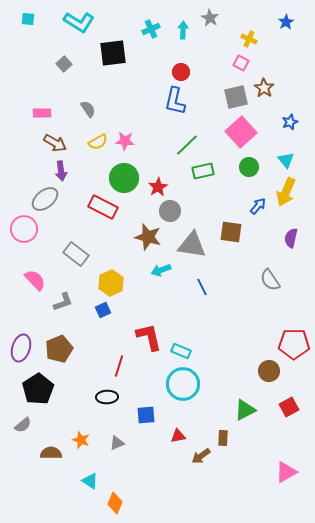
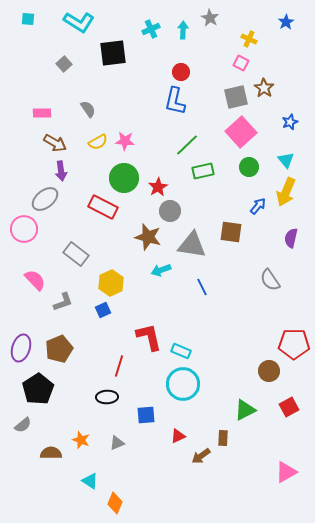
red triangle at (178, 436): rotated 14 degrees counterclockwise
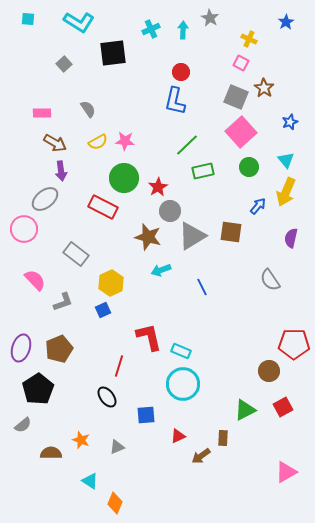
gray square at (236, 97): rotated 35 degrees clockwise
gray triangle at (192, 245): moved 9 px up; rotated 40 degrees counterclockwise
black ellipse at (107, 397): rotated 55 degrees clockwise
red square at (289, 407): moved 6 px left
gray triangle at (117, 443): moved 4 px down
